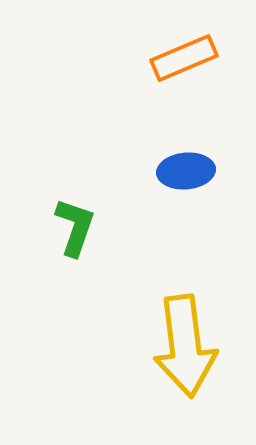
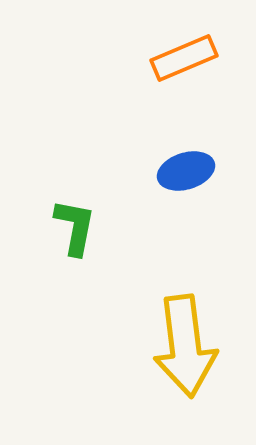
blue ellipse: rotated 12 degrees counterclockwise
green L-shape: rotated 8 degrees counterclockwise
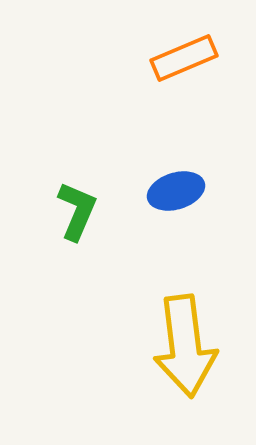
blue ellipse: moved 10 px left, 20 px down
green L-shape: moved 2 px right, 16 px up; rotated 12 degrees clockwise
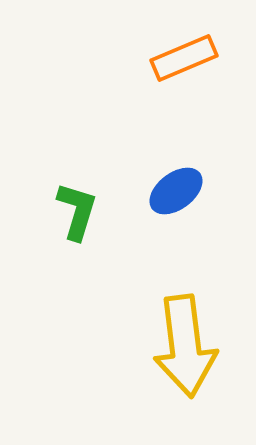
blue ellipse: rotated 20 degrees counterclockwise
green L-shape: rotated 6 degrees counterclockwise
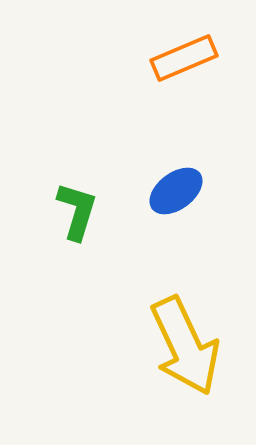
yellow arrow: rotated 18 degrees counterclockwise
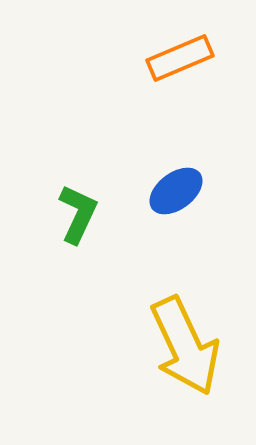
orange rectangle: moved 4 px left
green L-shape: moved 1 px right, 3 px down; rotated 8 degrees clockwise
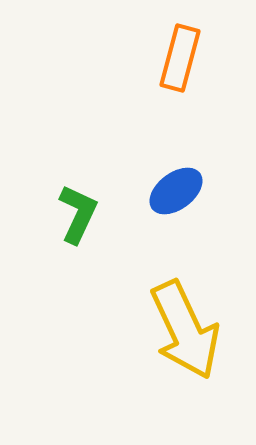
orange rectangle: rotated 52 degrees counterclockwise
yellow arrow: moved 16 px up
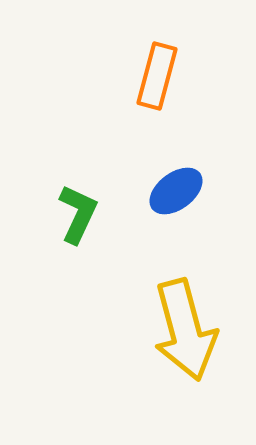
orange rectangle: moved 23 px left, 18 px down
yellow arrow: rotated 10 degrees clockwise
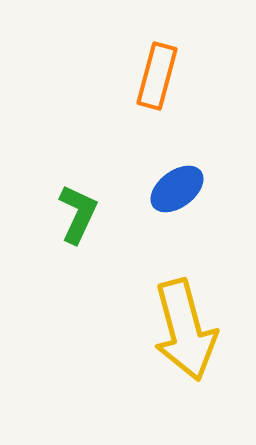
blue ellipse: moved 1 px right, 2 px up
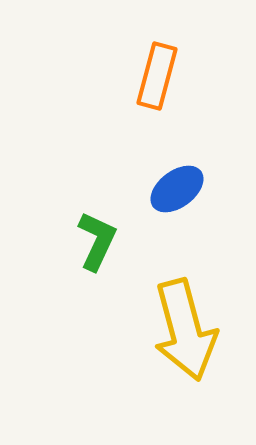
green L-shape: moved 19 px right, 27 px down
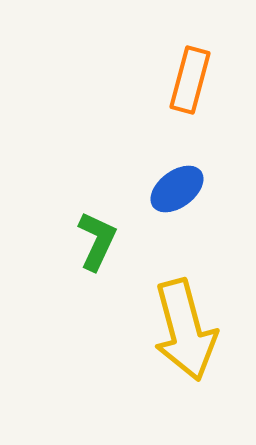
orange rectangle: moved 33 px right, 4 px down
